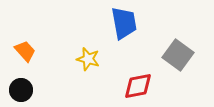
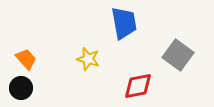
orange trapezoid: moved 1 px right, 8 px down
black circle: moved 2 px up
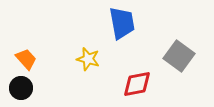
blue trapezoid: moved 2 px left
gray square: moved 1 px right, 1 px down
red diamond: moved 1 px left, 2 px up
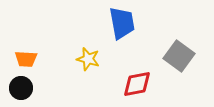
orange trapezoid: rotated 135 degrees clockwise
